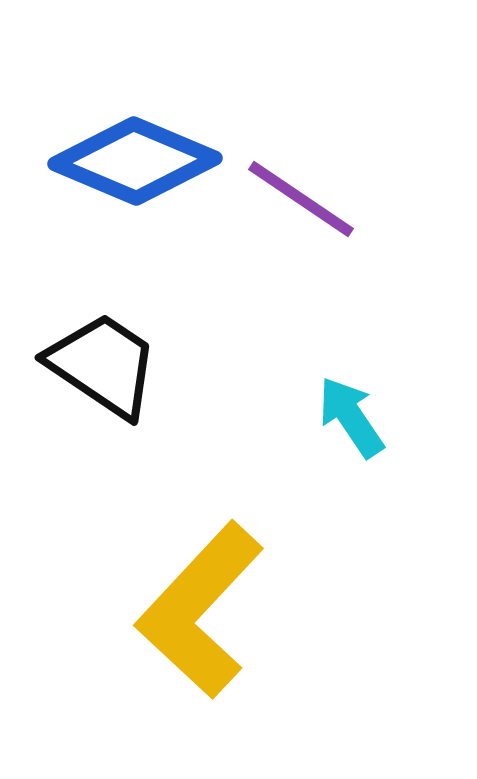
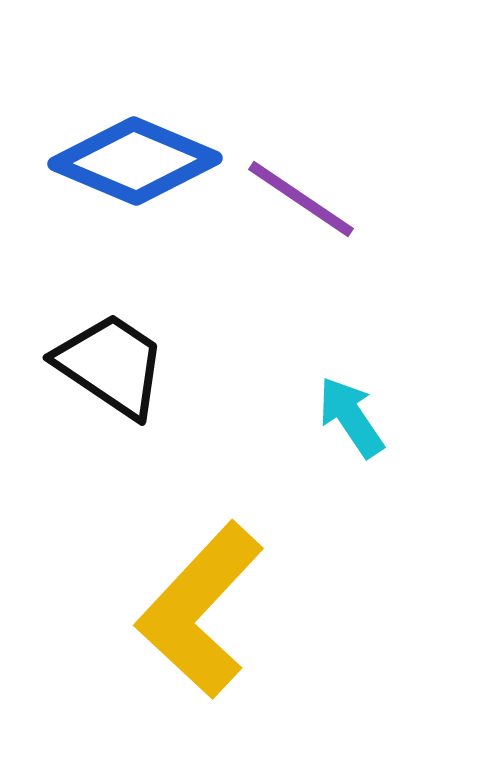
black trapezoid: moved 8 px right
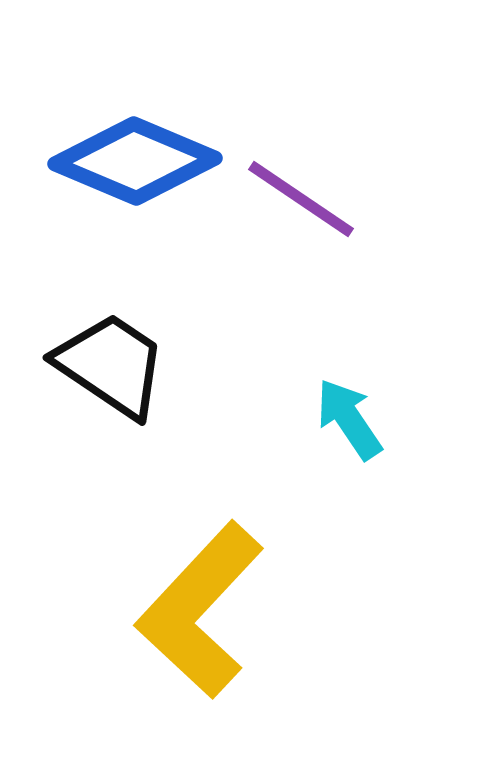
cyan arrow: moved 2 px left, 2 px down
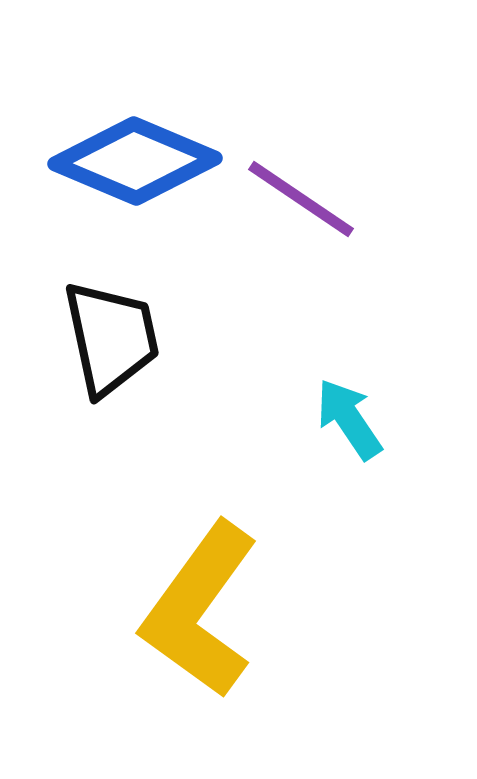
black trapezoid: moved 27 px up; rotated 44 degrees clockwise
yellow L-shape: rotated 7 degrees counterclockwise
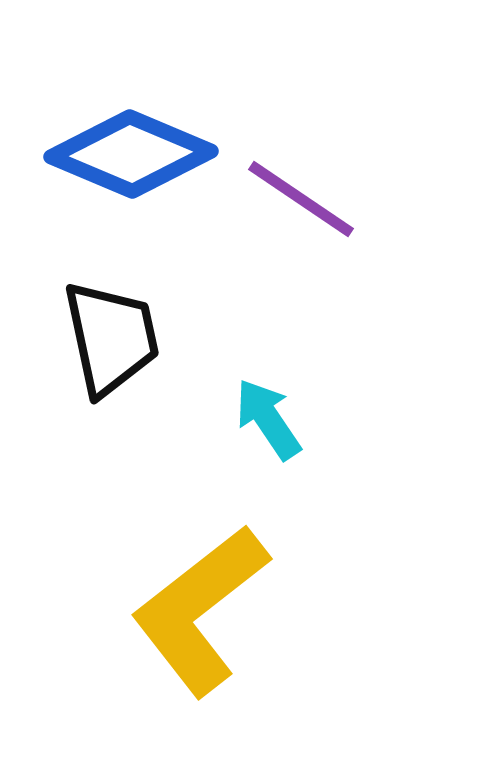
blue diamond: moved 4 px left, 7 px up
cyan arrow: moved 81 px left
yellow L-shape: rotated 16 degrees clockwise
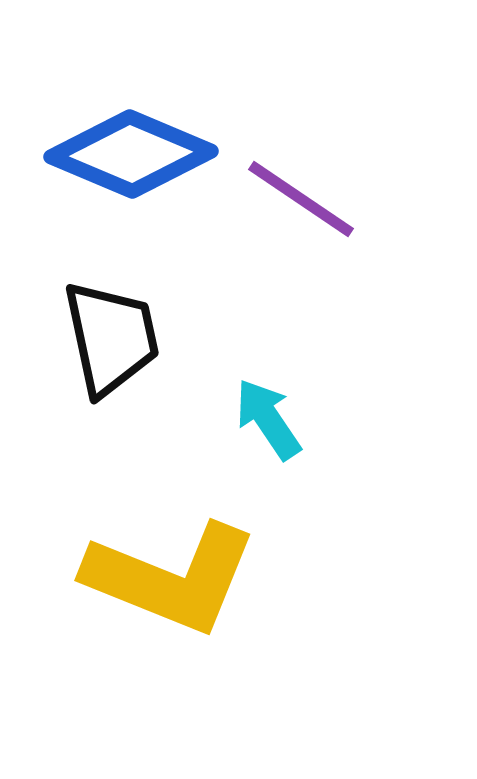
yellow L-shape: moved 29 px left, 32 px up; rotated 120 degrees counterclockwise
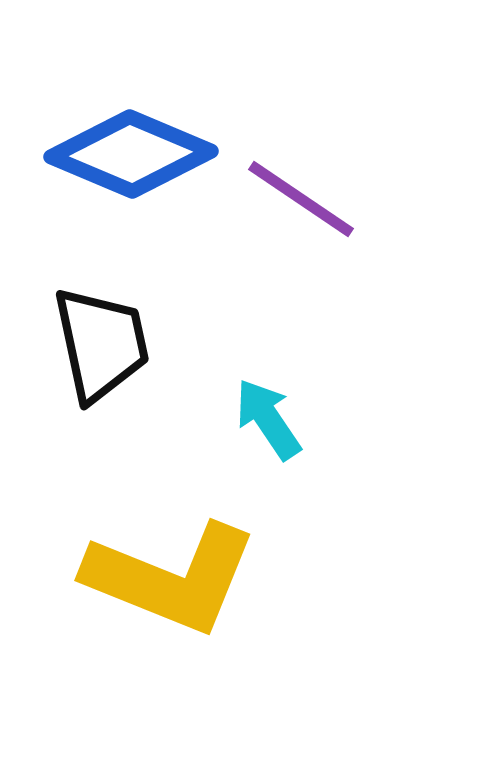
black trapezoid: moved 10 px left, 6 px down
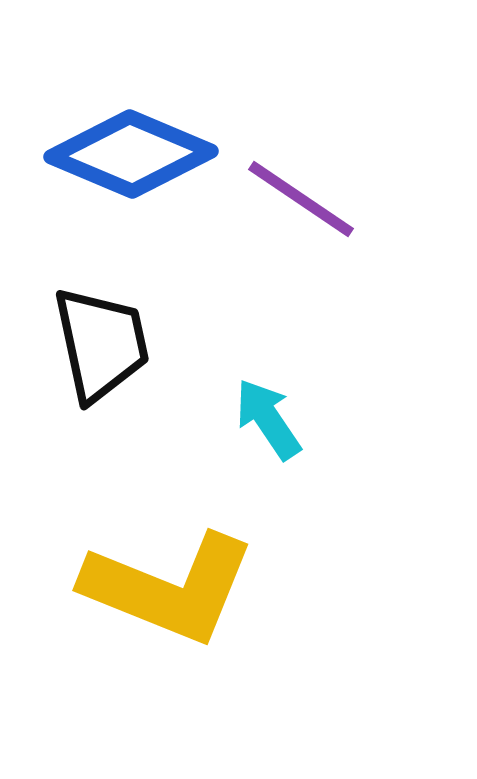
yellow L-shape: moved 2 px left, 10 px down
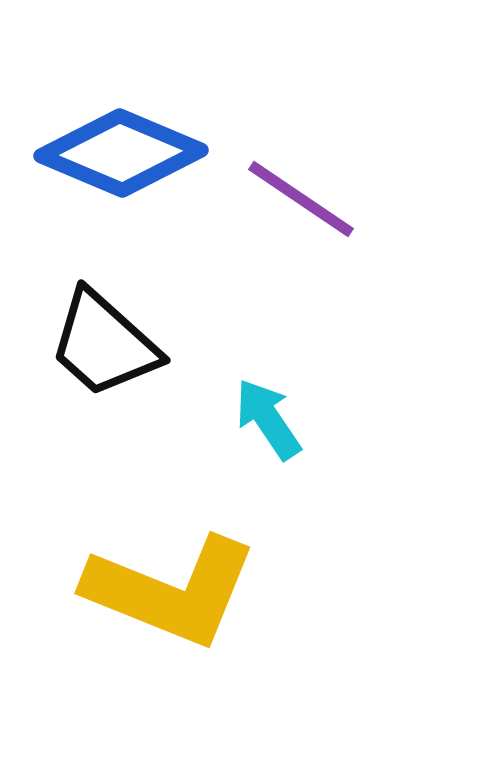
blue diamond: moved 10 px left, 1 px up
black trapezoid: moved 3 px right; rotated 144 degrees clockwise
yellow L-shape: moved 2 px right, 3 px down
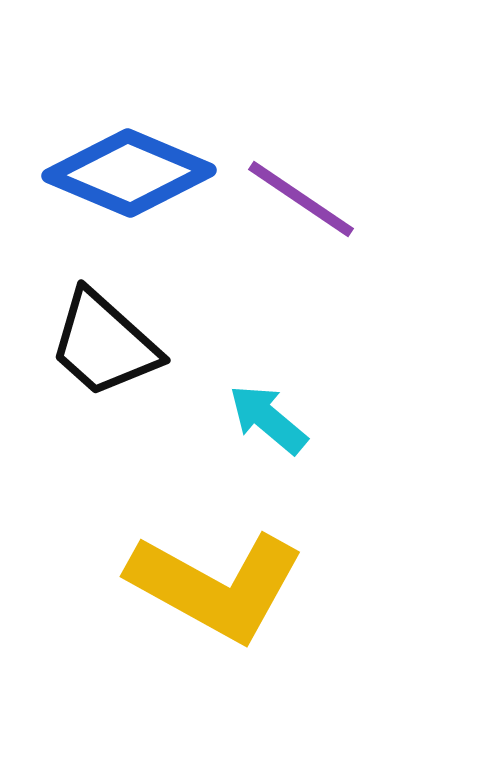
blue diamond: moved 8 px right, 20 px down
cyan arrow: rotated 16 degrees counterclockwise
yellow L-shape: moved 45 px right, 5 px up; rotated 7 degrees clockwise
